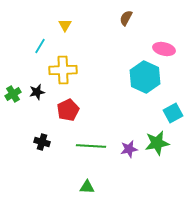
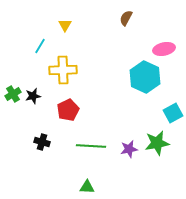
pink ellipse: rotated 25 degrees counterclockwise
black star: moved 4 px left, 4 px down
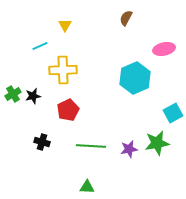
cyan line: rotated 35 degrees clockwise
cyan hexagon: moved 10 px left, 1 px down; rotated 12 degrees clockwise
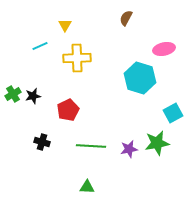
yellow cross: moved 14 px right, 12 px up
cyan hexagon: moved 5 px right; rotated 20 degrees counterclockwise
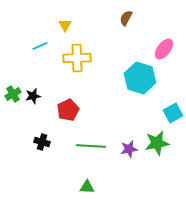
pink ellipse: rotated 40 degrees counterclockwise
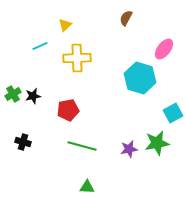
yellow triangle: rotated 16 degrees clockwise
red pentagon: rotated 15 degrees clockwise
black cross: moved 19 px left
green line: moved 9 px left; rotated 12 degrees clockwise
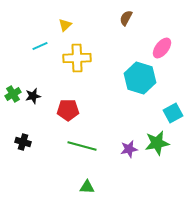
pink ellipse: moved 2 px left, 1 px up
red pentagon: rotated 10 degrees clockwise
